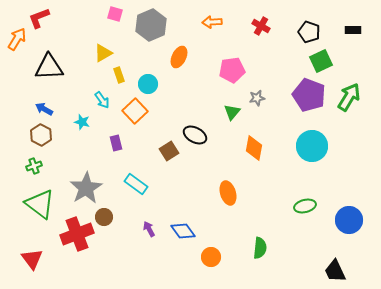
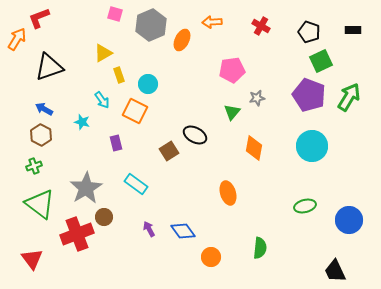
orange ellipse at (179, 57): moved 3 px right, 17 px up
black triangle at (49, 67): rotated 16 degrees counterclockwise
orange square at (135, 111): rotated 20 degrees counterclockwise
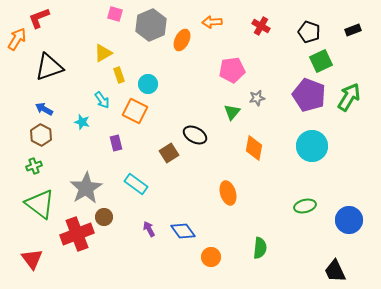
black rectangle at (353, 30): rotated 21 degrees counterclockwise
brown square at (169, 151): moved 2 px down
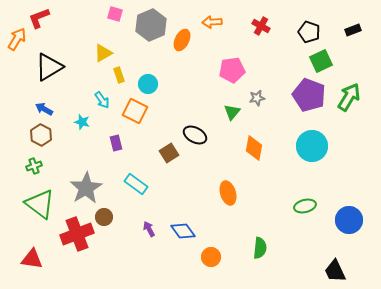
black triangle at (49, 67): rotated 12 degrees counterclockwise
red triangle at (32, 259): rotated 45 degrees counterclockwise
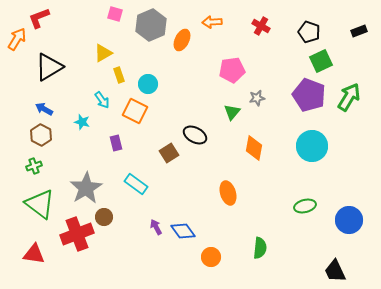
black rectangle at (353, 30): moved 6 px right, 1 px down
purple arrow at (149, 229): moved 7 px right, 2 px up
red triangle at (32, 259): moved 2 px right, 5 px up
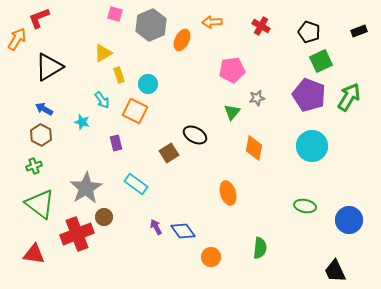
green ellipse at (305, 206): rotated 25 degrees clockwise
